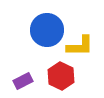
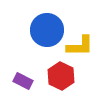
purple rectangle: rotated 54 degrees clockwise
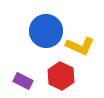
blue circle: moved 1 px left, 1 px down
yellow L-shape: rotated 24 degrees clockwise
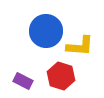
yellow L-shape: rotated 20 degrees counterclockwise
red hexagon: rotated 8 degrees counterclockwise
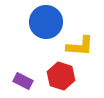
blue circle: moved 9 px up
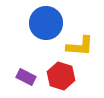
blue circle: moved 1 px down
purple rectangle: moved 3 px right, 4 px up
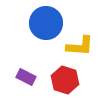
red hexagon: moved 4 px right, 4 px down
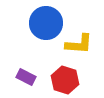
yellow L-shape: moved 1 px left, 2 px up
